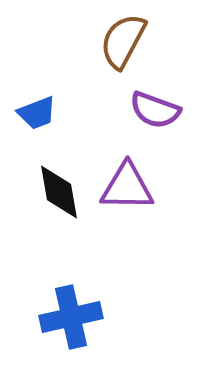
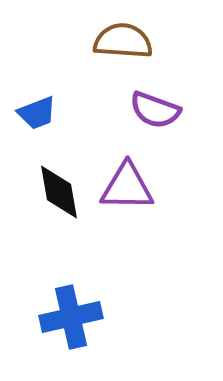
brown semicircle: rotated 66 degrees clockwise
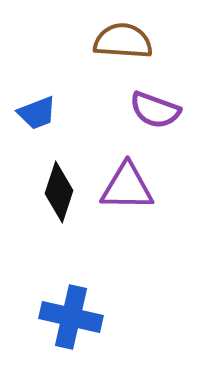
black diamond: rotated 28 degrees clockwise
blue cross: rotated 26 degrees clockwise
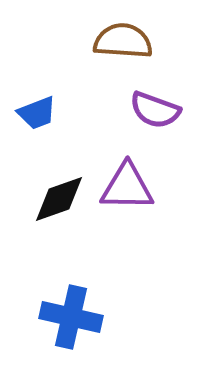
black diamond: moved 7 px down; rotated 52 degrees clockwise
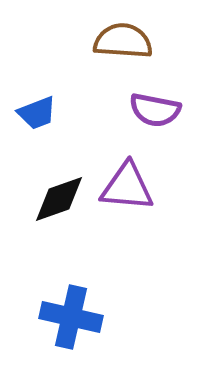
purple semicircle: rotated 9 degrees counterclockwise
purple triangle: rotated 4 degrees clockwise
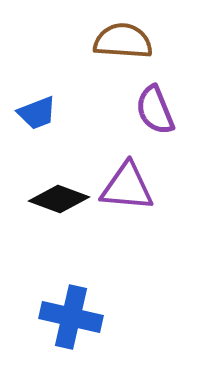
purple semicircle: rotated 57 degrees clockwise
black diamond: rotated 40 degrees clockwise
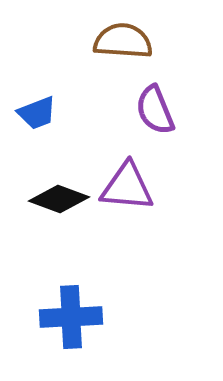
blue cross: rotated 16 degrees counterclockwise
